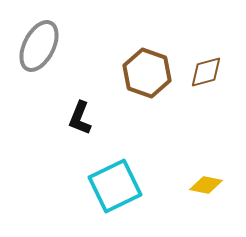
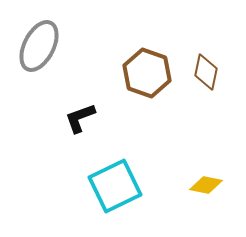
brown diamond: rotated 63 degrees counterclockwise
black L-shape: rotated 48 degrees clockwise
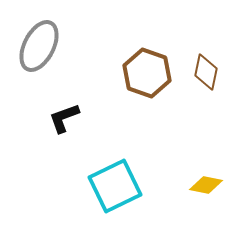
black L-shape: moved 16 px left
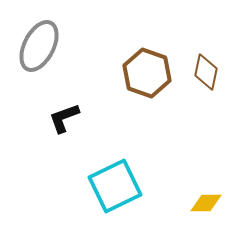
yellow diamond: moved 18 px down; rotated 12 degrees counterclockwise
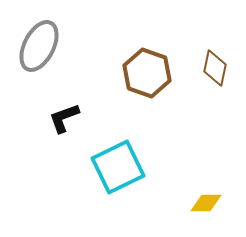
brown diamond: moved 9 px right, 4 px up
cyan square: moved 3 px right, 19 px up
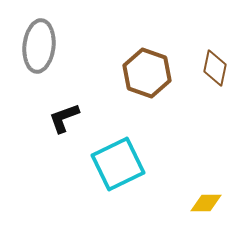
gray ellipse: rotated 21 degrees counterclockwise
cyan square: moved 3 px up
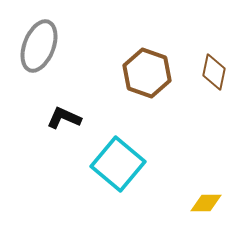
gray ellipse: rotated 15 degrees clockwise
brown diamond: moved 1 px left, 4 px down
black L-shape: rotated 44 degrees clockwise
cyan square: rotated 24 degrees counterclockwise
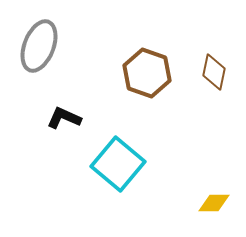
yellow diamond: moved 8 px right
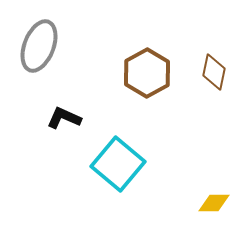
brown hexagon: rotated 12 degrees clockwise
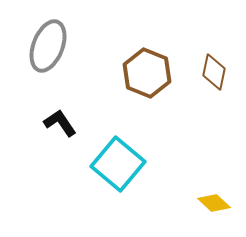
gray ellipse: moved 9 px right
brown hexagon: rotated 9 degrees counterclockwise
black L-shape: moved 4 px left, 5 px down; rotated 32 degrees clockwise
yellow diamond: rotated 44 degrees clockwise
